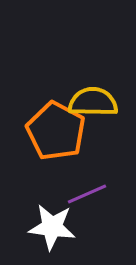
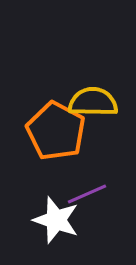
white star: moved 4 px right, 7 px up; rotated 12 degrees clockwise
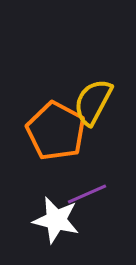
yellow semicircle: rotated 63 degrees counterclockwise
white star: rotated 6 degrees counterclockwise
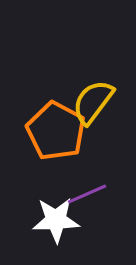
yellow semicircle: rotated 9 degrees clockwise
white star: rotated 15 degrees counterclockwise
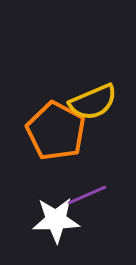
yellow semicircle: rotated 150 degrees counterclockwise
purple line: moved 1 px down
